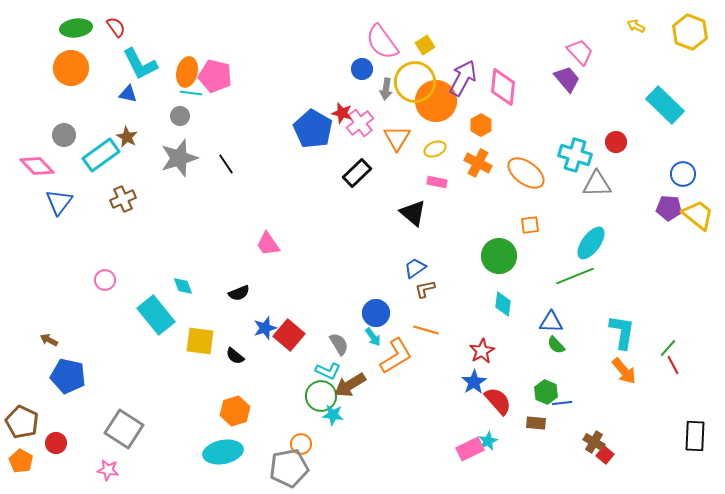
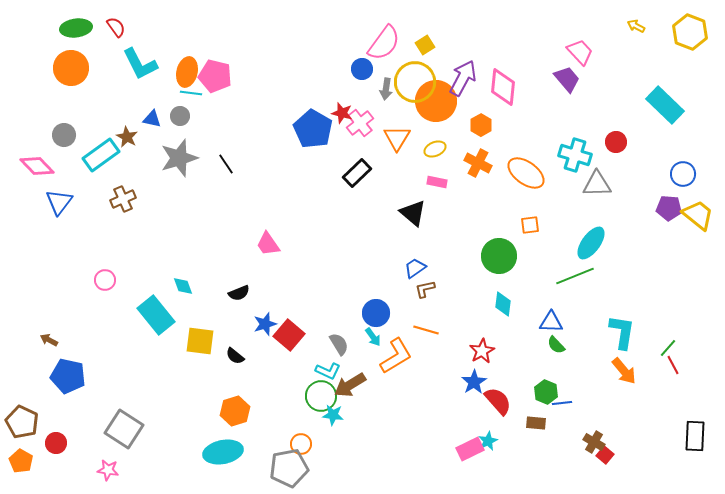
pink semicircle at (382, 42): moved 2 px right, 1 px down; rotated 108 degrees counterclockwise
blue triangle at (128, 94): moved 24 px right, 25 px down
blue star at (265, 328): moved 4 px up
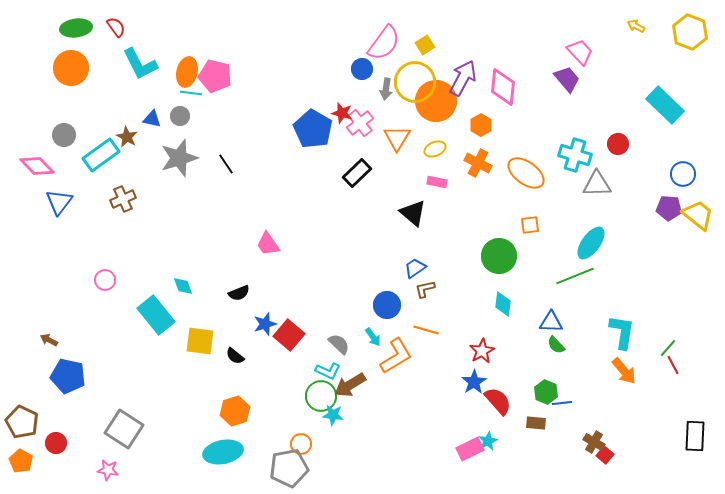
red circle at (616, 142): moved 2 px right, 2 px down
blue circle at (376, 313): moved 11 px right, 8 px up
gray semicircle at (339, 344): rotated 15 degrees counterclockwise
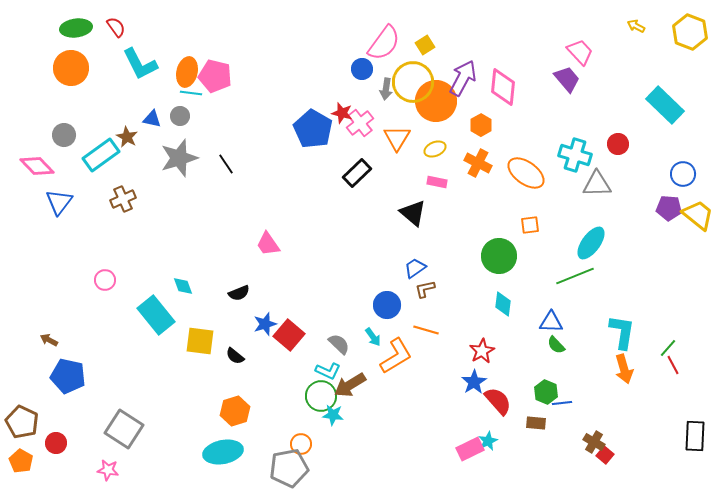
yellow circle at (415, 82): moved 2 px left
orange arrow at (624, 371): moved 2 px up; rotated 24 degrees clockwise
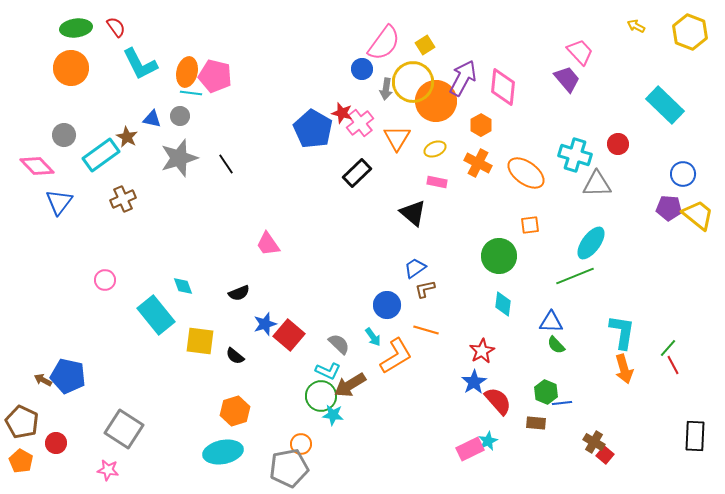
brown arrow at (49, 340): moved 6 px left, 40 px down
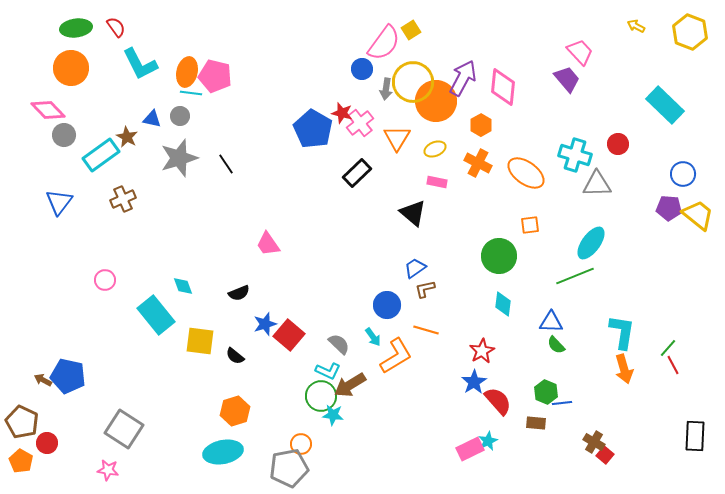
yellow square at (425, 45): moved 14 px left, 15 px up
pink diamond at (37, 166): moved 11 px right, 56 px up
red circle at (56, 443): moved 9 px left
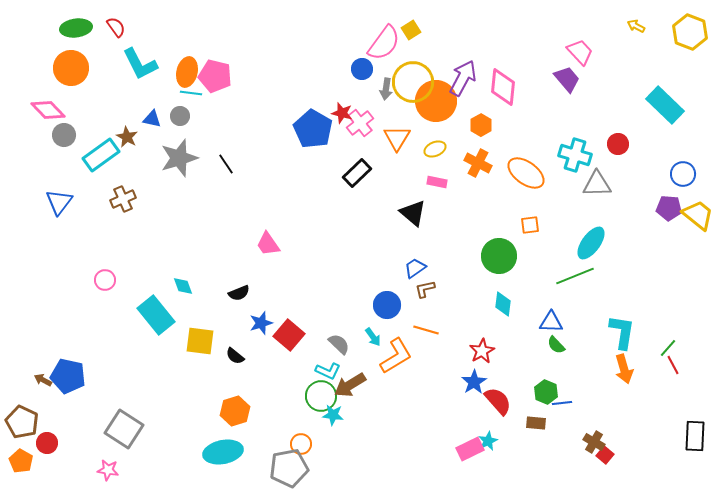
blue star at (265, 324): moved 4 px left, 1 px up
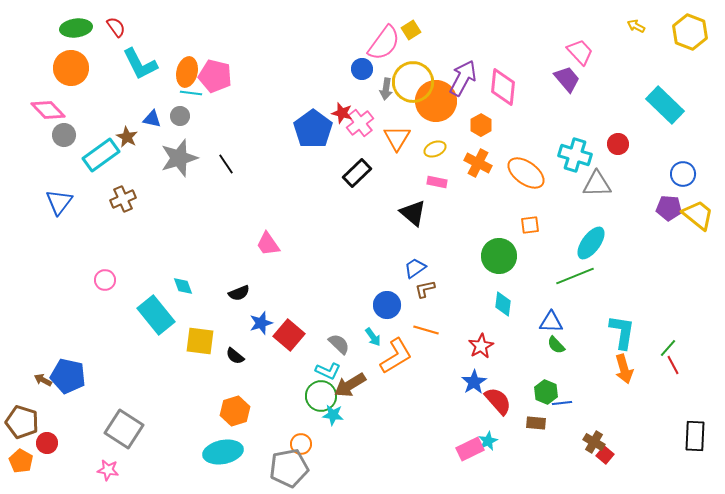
blue pentagon at (313, 129): rotated 6 degrees clockwise
red star at (482, 351): moved 1 px left, 5 px up
brown pentagon at (22, 422): rotated 8 degrees counterclockwise
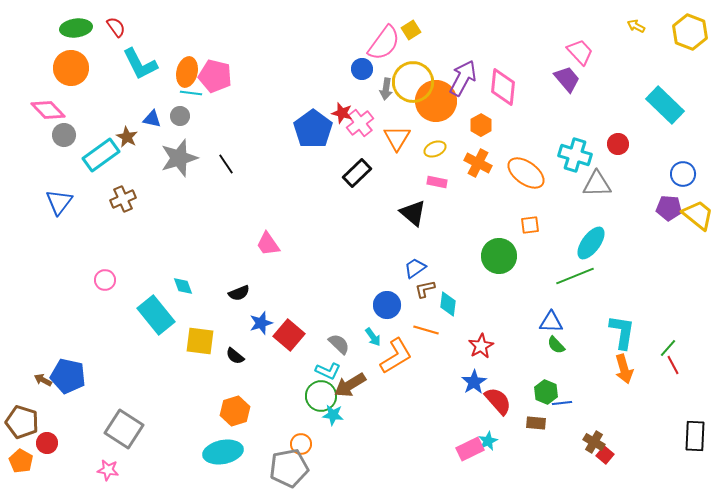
cyan diamond at (503, 304): moved 55 px left
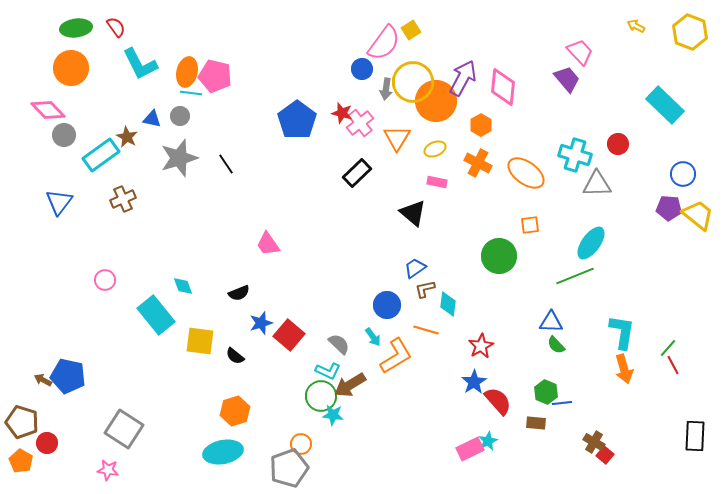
blue pentagon at (313, 129): moved 16 px left, 9 px up
gray pentagon at (289, 468): rotated 9 degrees counterclockwise
